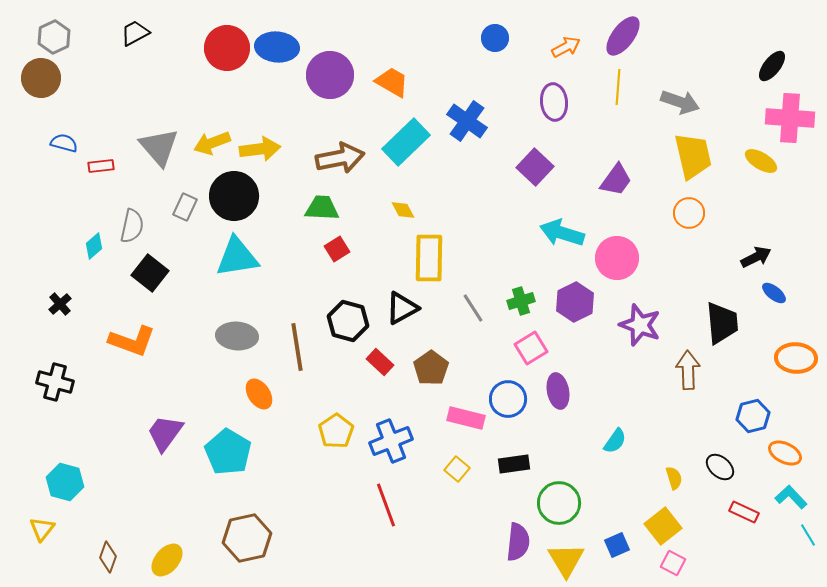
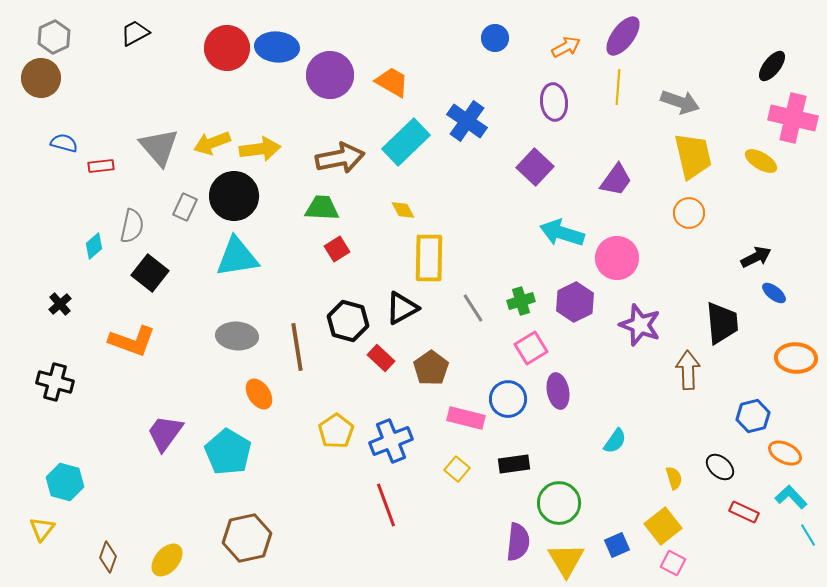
pink cross at (790, 118): moved 3 px right; rotated 9 degrees clockwise
red rectangle at (380, 362): moved 1 px right, 4 px up
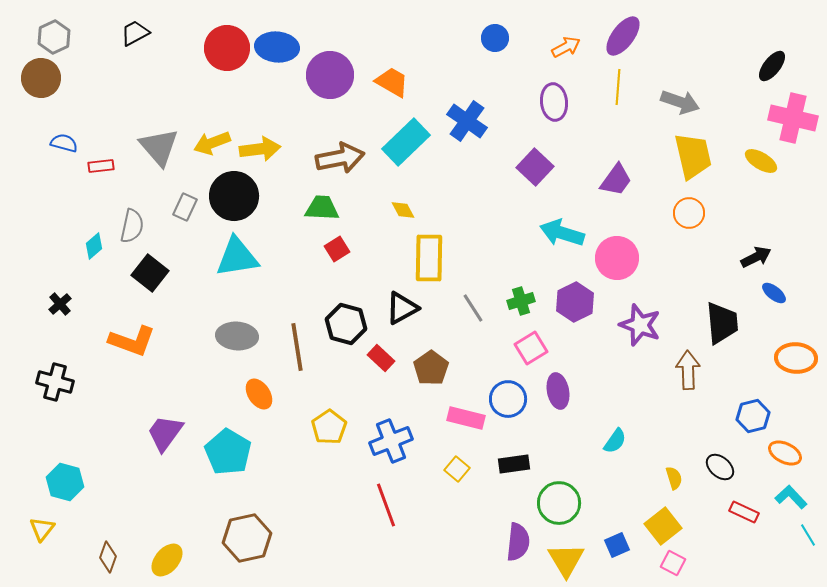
black hexagon at (348, 321): moved 2 px left, 3 px down
yellow pentagon at (336, 431): moved 7 px left, 4 px up
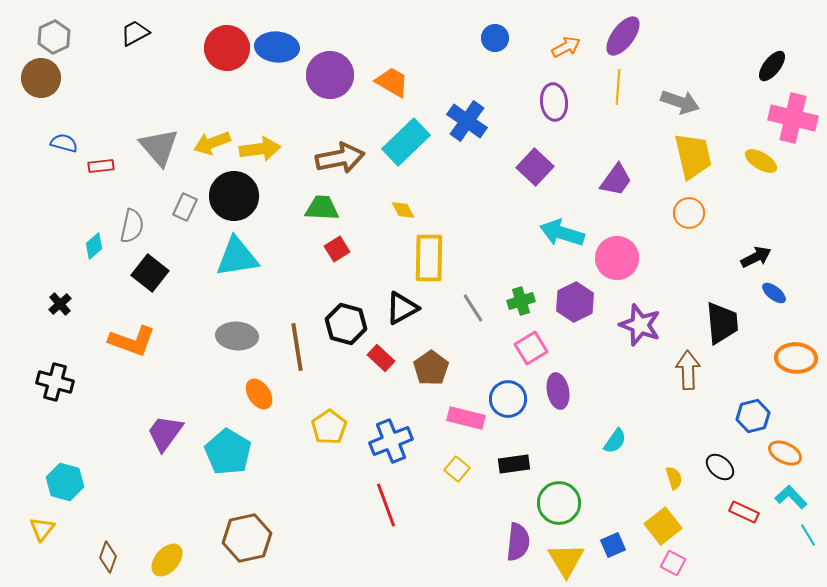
blue square at (617, 545): moved 4 px left
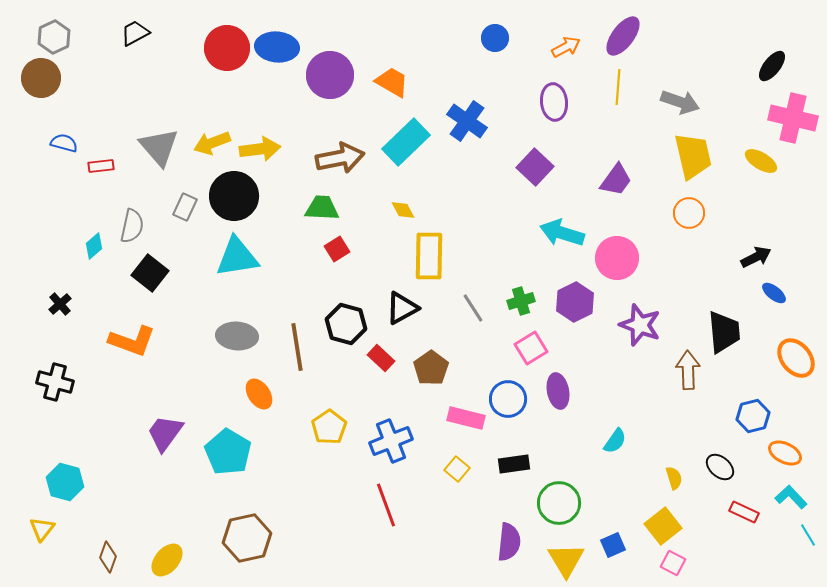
yellow rectangle at (429, 258): moved 2 px up
black trapezoid at (722, 323): moved 2 px right, 9 px down
orange ellipse at (796, 358): rotated 48 degrees clockwise
purple semicircle at (518, 542): moved 9 px left
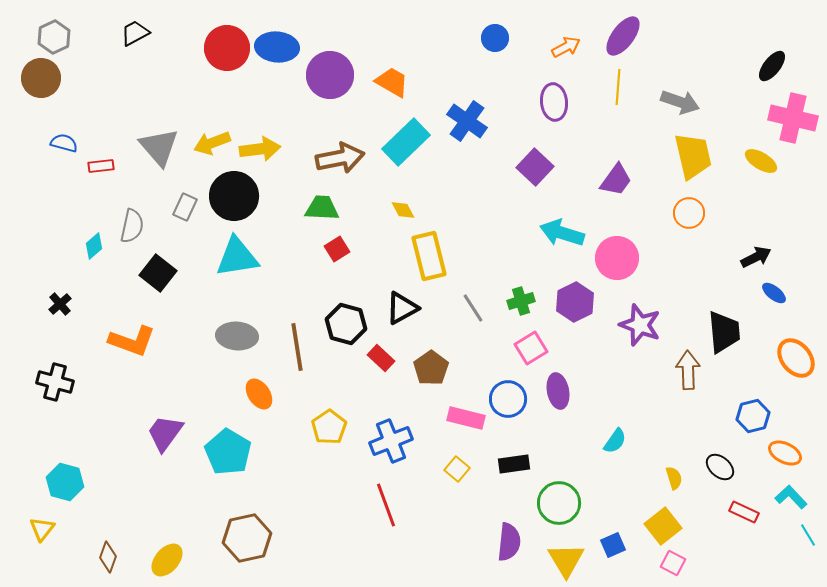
yellow rectangle at (429, 256): rotated 15 degrees counterclockwise
black square at (150, 273): moved 8 px right
